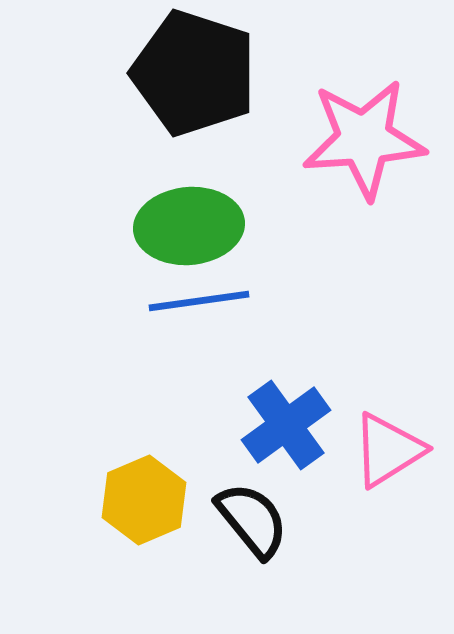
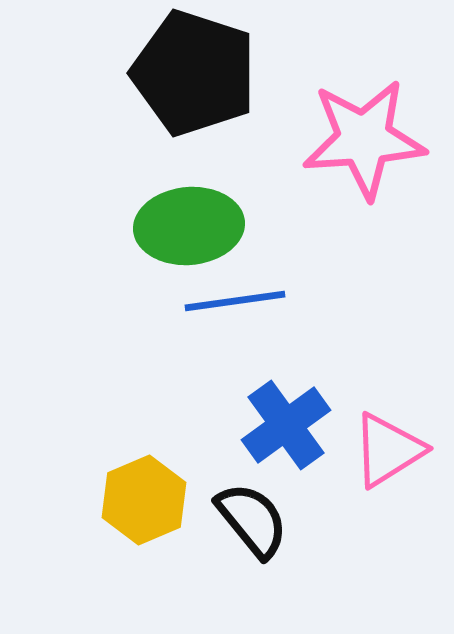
blue line: moved 36 px right
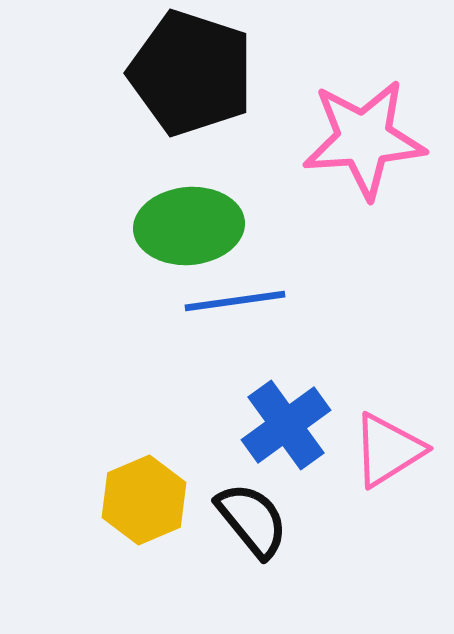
black pentagon: moved 3 px left
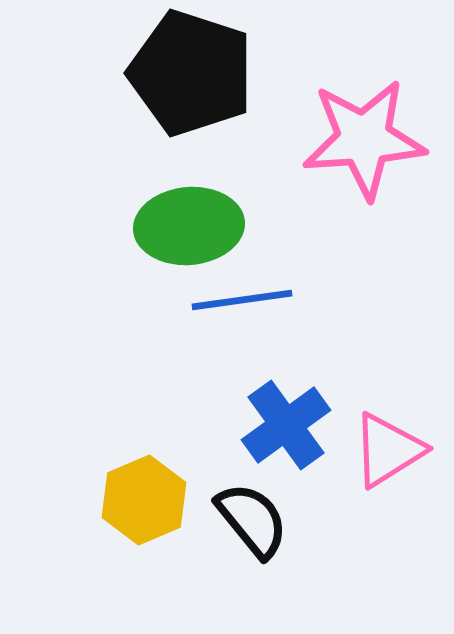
blue line: moved 7 px right, 1 px up
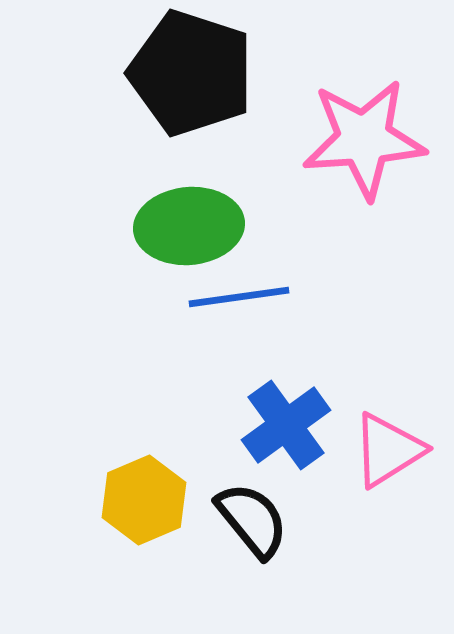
blue line: moved 3 px left, 3 px up
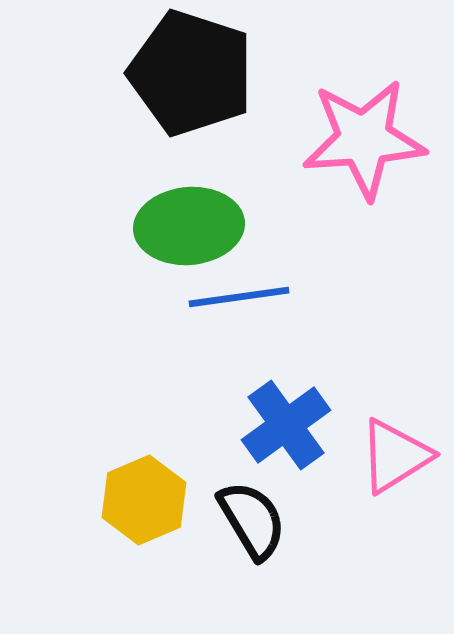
pink triangle: moved 7 px right, 6 px down
black semicircle: rotated 8 degrees clockwise
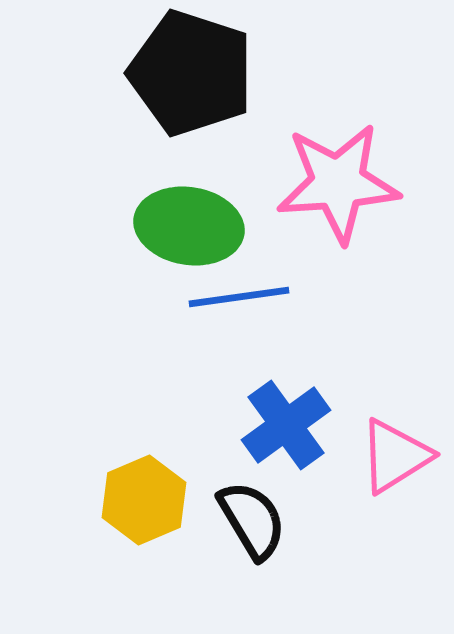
pink star: moved 26 px left, 44 px down
green ellipse: rotated 14 degrees clockwise
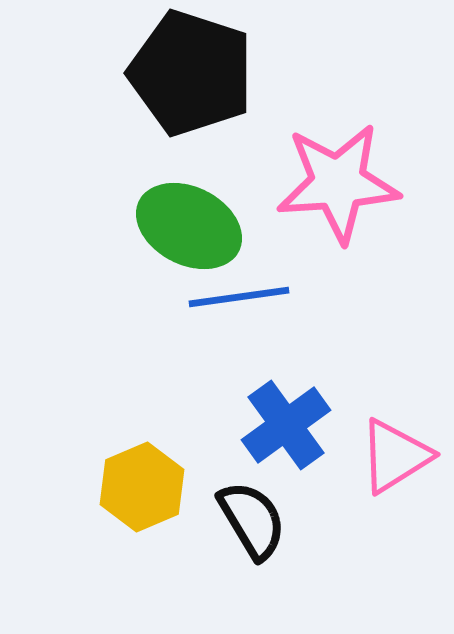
green ellipse: rotated 18 degrees clockwise
yellow hexagon: moved 2 px left, 13 px up
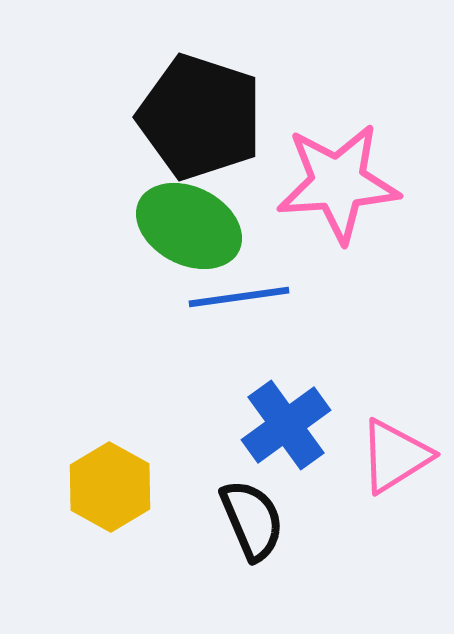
black pentagon: moved 9 px right, 44 px down
yellow hexagon: moved 32 px left; rotated 8 degrees counterclockwise
black semicircle: rotated 8 degrees clockwise
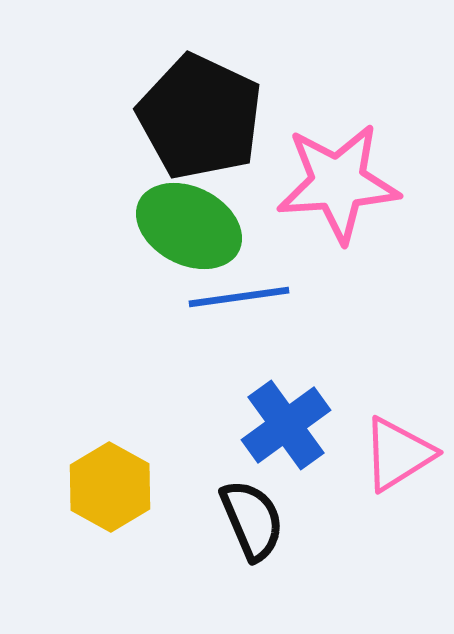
black pentagon: rotated 7 degrees clockwise
pink triangle: moved 3 px right, 2 px up
